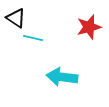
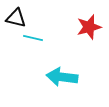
black triangle: rotated 20 degrees counterclockwise
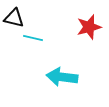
black triangle: moved 2 px left
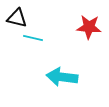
black triangle: moved 3 px right
red star: rotated 20 degrees clockwise
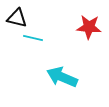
cyan arrow: rotated 16 degrees clockwise
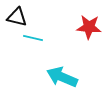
black triangle: moved 1 px up
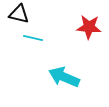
black triangle: moved 2 px right, 3 px up
cyan arrow: moved 2 px right
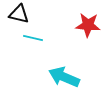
red star: moved 1 px left, 2 px up
